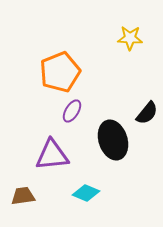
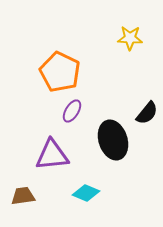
orange pentagon: rotated 24 degrees counterclockwise
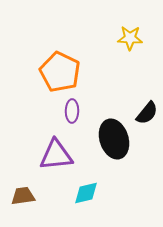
purple ellipse: rotated 30 degrees counterclockwise
black ellipse: moved 1 px right, 1 px up
purple triangle: moved 4 px right
cyan diamond: rotated 36 degrees counterclockwise
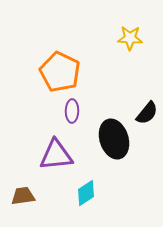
cyan diamond: rotated 20 degrees counterclockwise
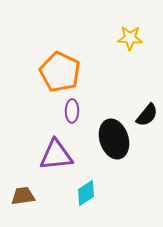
black semicircle: moved 2 px down
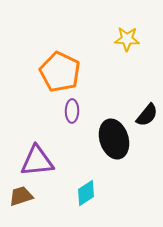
yellow star: moved 3 px left, 1 px down
purple triangle: moved 19 px left, 6 px down
brown trapezoid: moved 2 px left; rotated 10 degrees counterclockwise
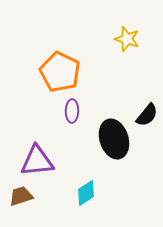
yellow star: rotated 15 degrees clockwise
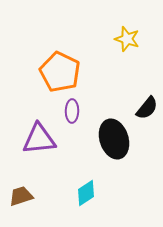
black semicircle: moved 7 px up
purple triangle: moved 2 px right, 22 px up
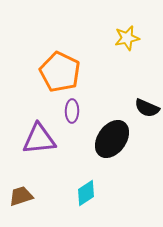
yellow star: moved 1 px up; rotated 30 degrees counterclockwise
black semicircle: rotated 75 degrees clockwise
black ellipse: moved 2 px left; rotated 54 degrees clockwise
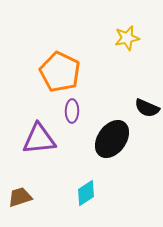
brown trapezoid: moved 1 px left, 1 px down
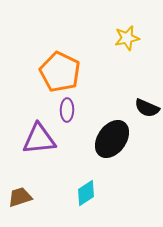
purple ellipse: moved 5 px left, 1 px up
